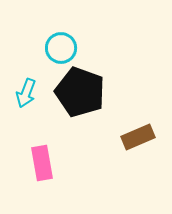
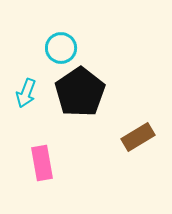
black pentagon: rotated 18 degrees clockwise
brown rectangle: rotated 8 degrees counterclockwise
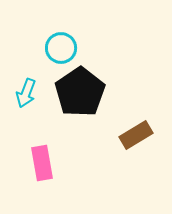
brown rectangle: moved 2 px left, 2 px up
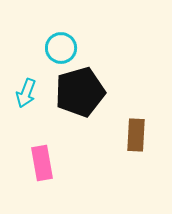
black pentagon: rotated 18 degrees clockwise
brown rectangle: rotated 56 degrees counterclockwise
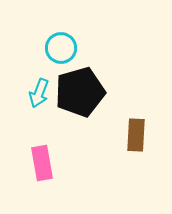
cyan arrow: moved 13 px right
